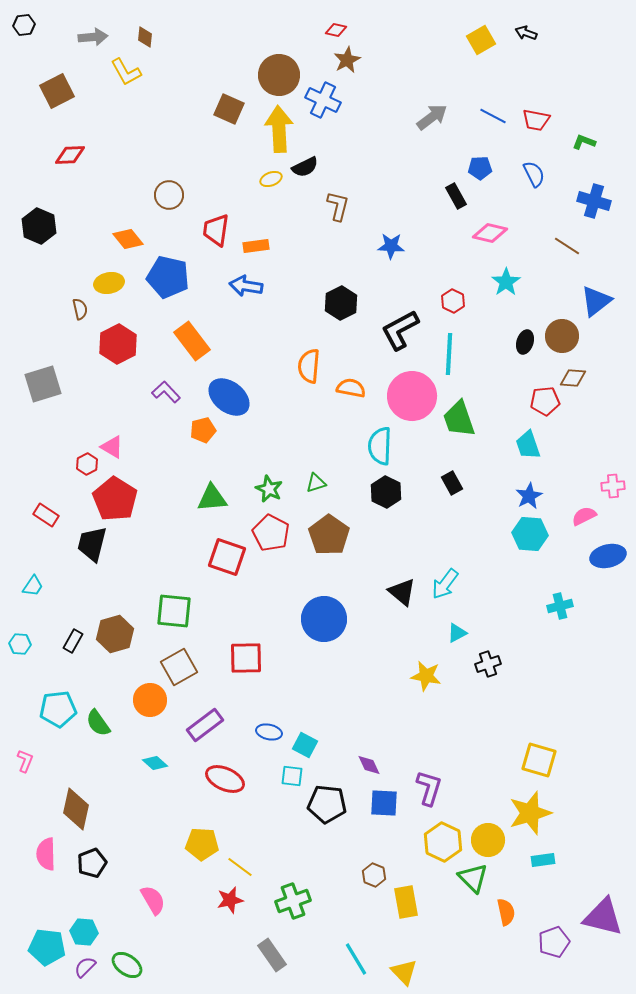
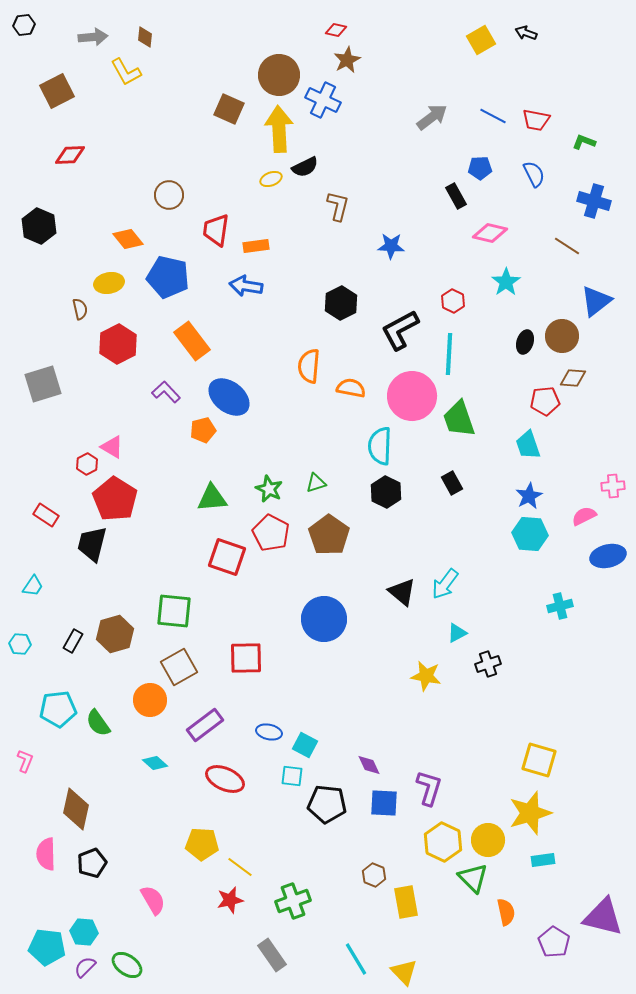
purple pentagon at (554, 942): rotated 20 degrees counterclockwise
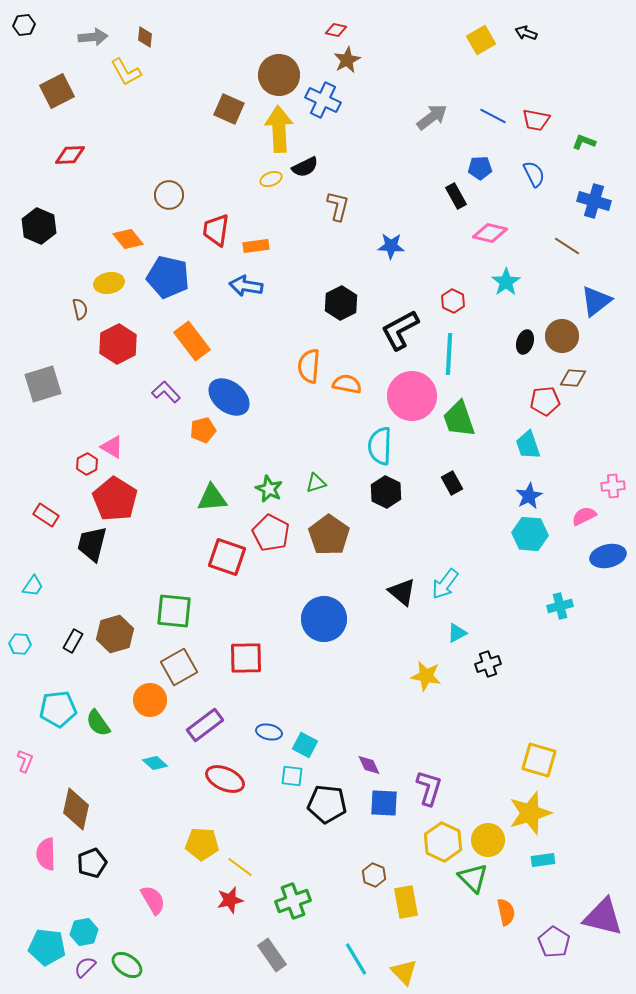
orange semicircle at (351, 388): moved 4 px left, 4 px up
cyan hexagon at (84, 932): rotated 16 degrees counterclockwise
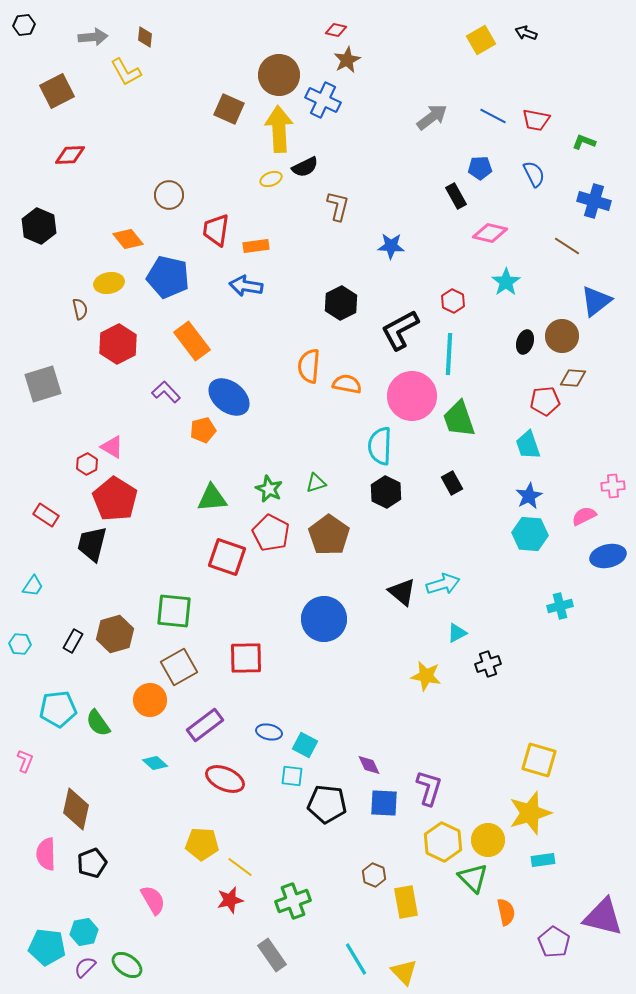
cyan arrow at (445, 584): moved 2 px left; rotated 144 degrees counterclockwise
